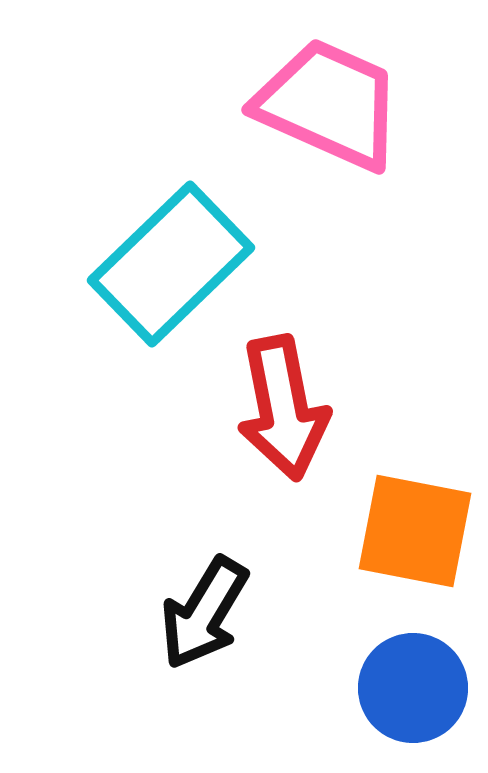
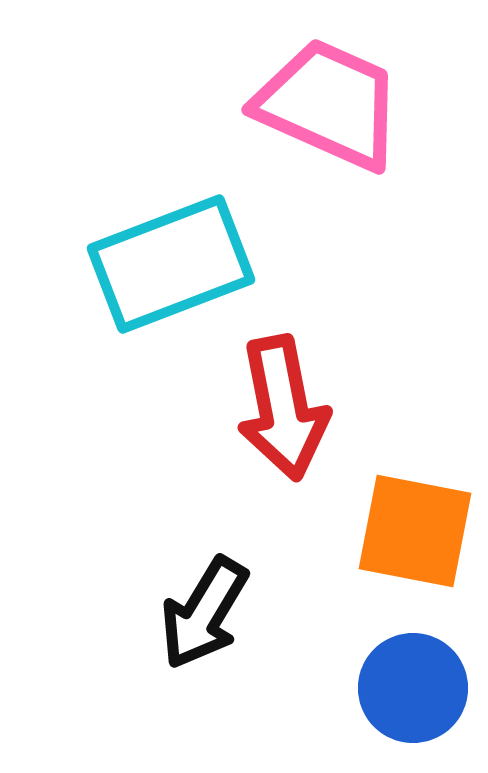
cyan rectangle: rotated 23 degrees clockwise
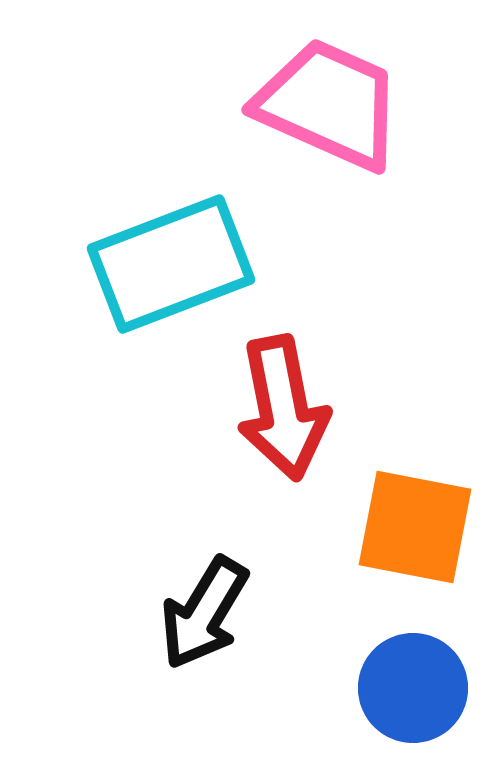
orange square: moved 4 px up
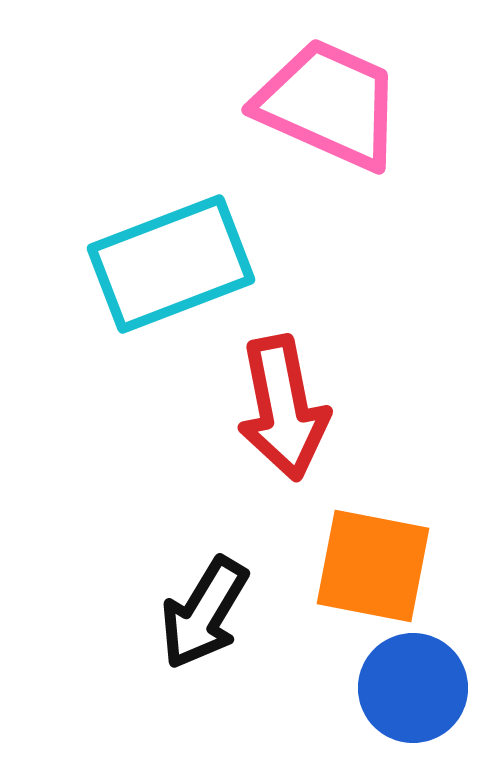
orange square: moved 42 px left, 39 px down
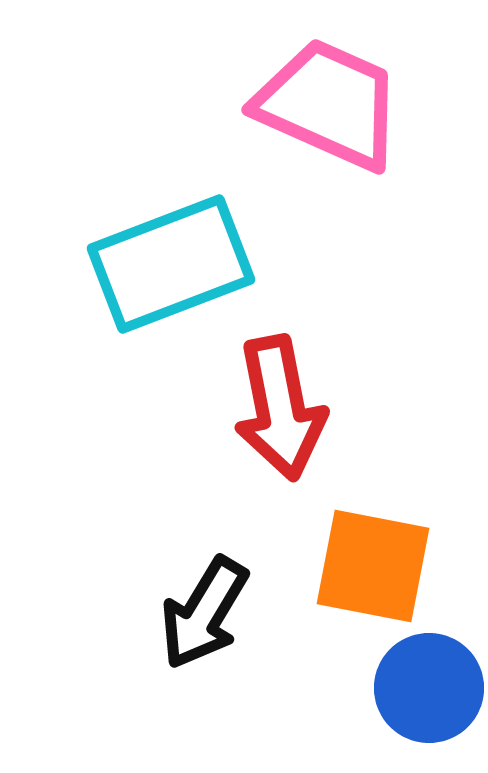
red arrow: moved 3 px left
blue circle: moved 16 px right
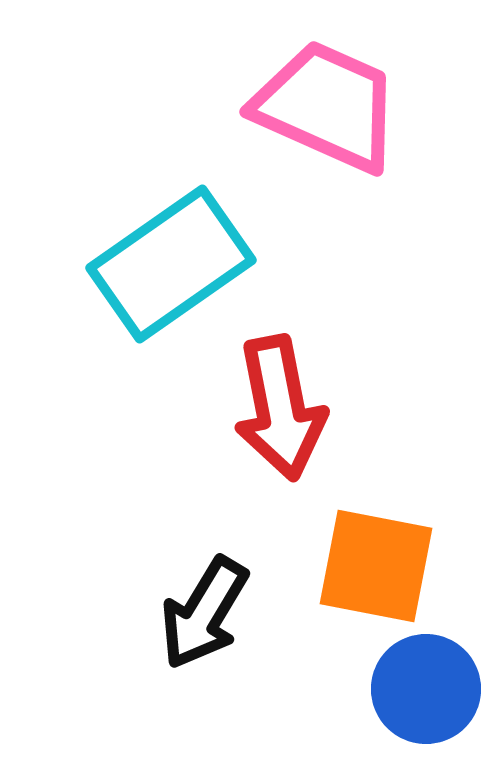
pink trapezoid: moved 2 px left, 2 px down
cyan rectangle: rotated 14 degrees counterclockwise
orange square: moved 3 px right
blue circle: moved 3 px left, 1 px down
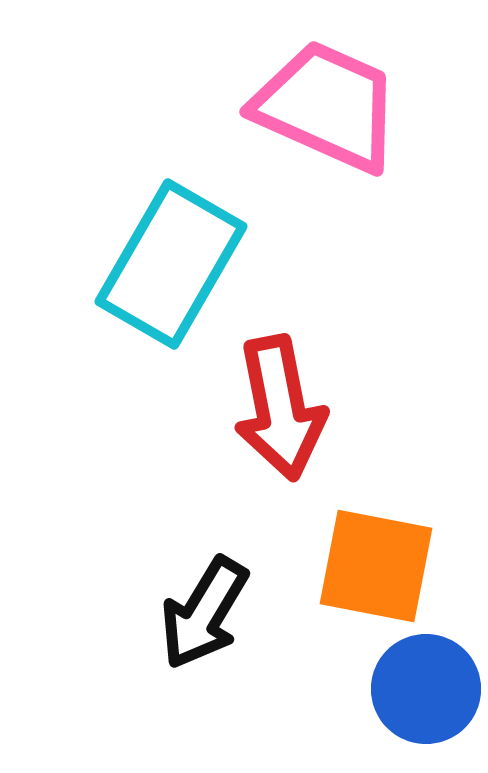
cyan rectangle: rotated 25 degrees counterclockwise
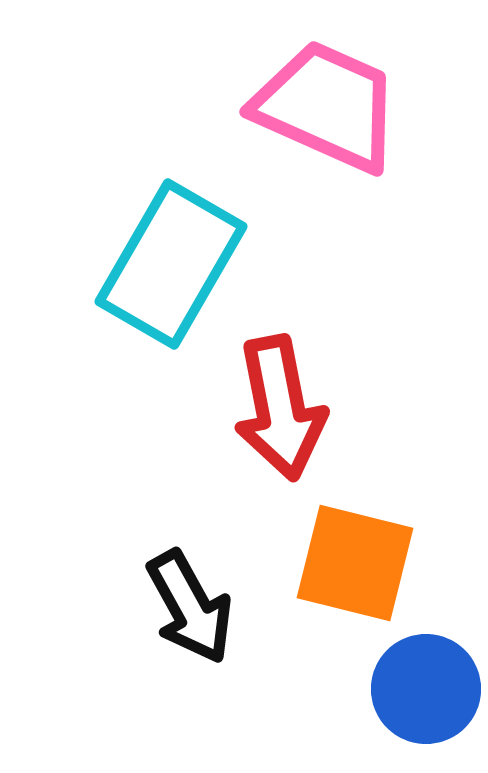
orange square: moved 21 px left, 3 px up; rotated 3 degrees clockwise
black arrow: moved 14 px left, 6 px up; rotated 60 degrees counterclockwise
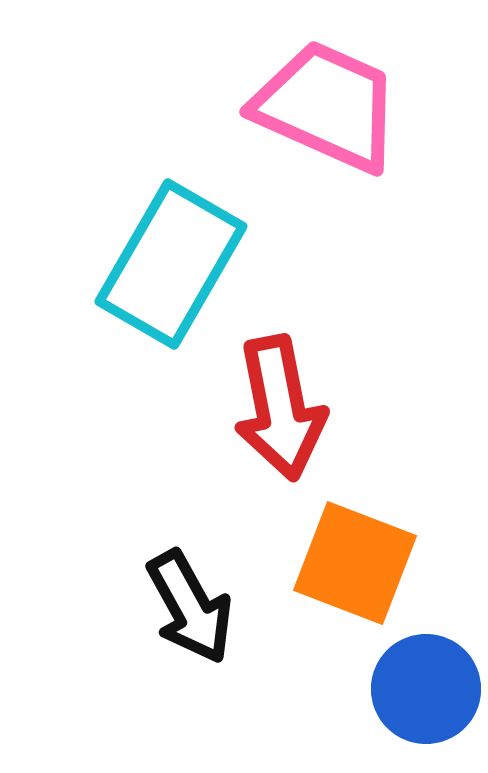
orange square: rotated 7 degrees clockwise
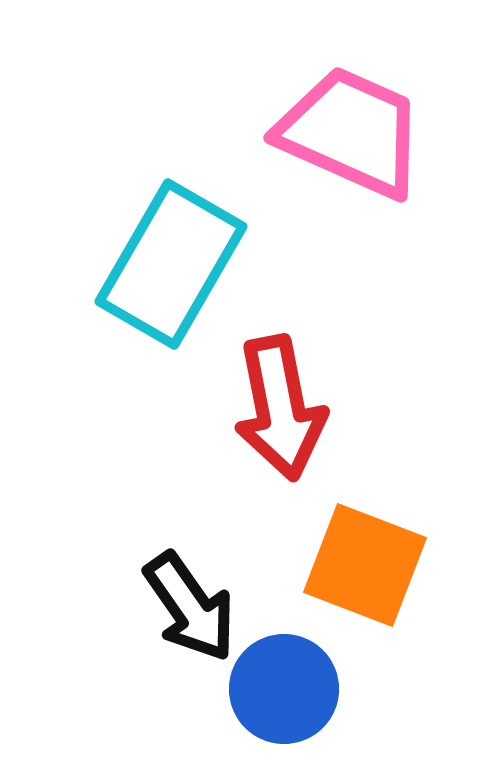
pink trapezoid: moved 24 px right, 26 px down
orange square: moved 10 px right, 2 px down
black arrow: rotated 6 degrees counterclockwise
blue circle: moved 142 px left
